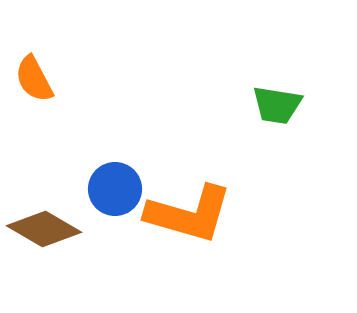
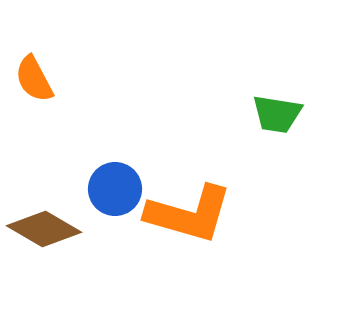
green trapezoid: moved 9 px down
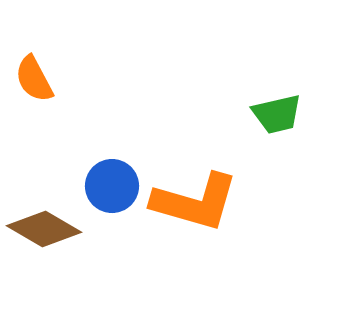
green trapezoid: rotated 22 degrees counterclockwise
blue circle: moved 3 px left, 3 px up
orange L-shape: moved 6 px right, 12 px up
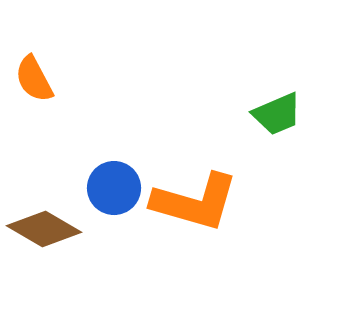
green trapezoid: rotated 10 degrees counterclockwise
blue circle: moved 2 px right, 2 px down
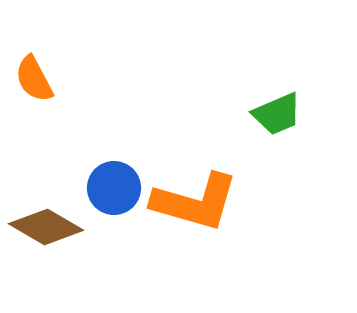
brown diamond: moved 2 px right, 2 px up
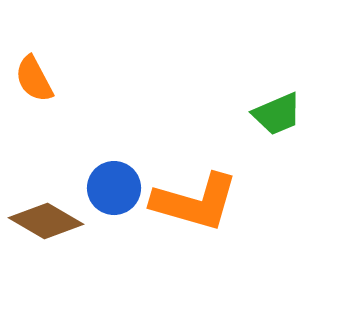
brown diamond: moved 6 px up
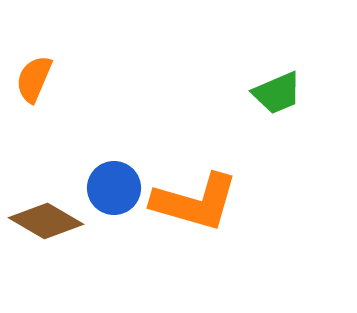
orange semicircle: rotated 51 degrees clockwise
green trapezoid: moved 21 px up
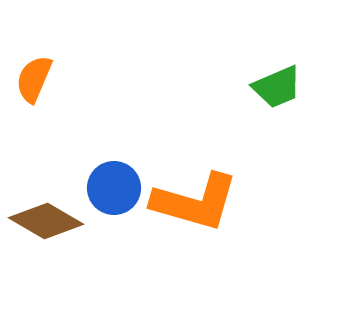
green trapezoid: moved 6 px up
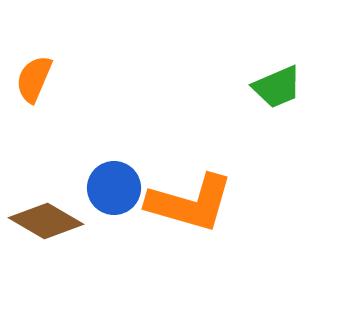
orange L-shape: moved 5 px left, 1 px down
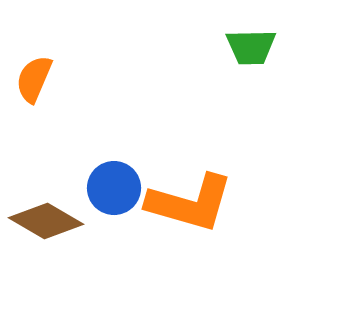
green trapezoid: moved 26 px left, 40 px up; rotated 22 degrees clockwise
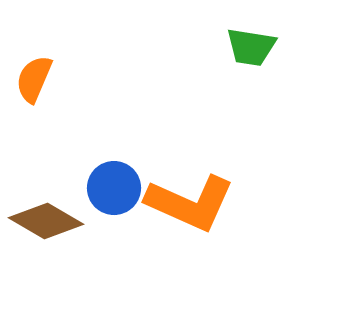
green trapezoid: rotated 10 degrees clockwise
orange L-shape: rotated 8 degrees clockwise
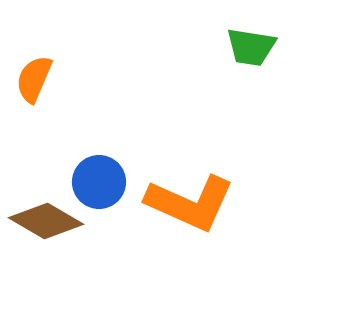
blue circle: moved 15 px left, 6 px up
